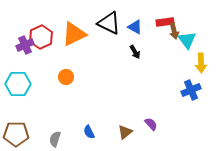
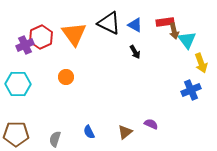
blue triangle: moved 2 px up
orange triangle: rotated 40 degrees counterclockwise
yellow arrow: rotated 18 degrees counterclockwise
purple semicircle: rotated 24 degrees counterclockwise
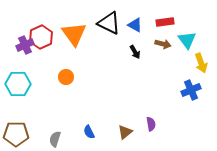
brown arrow: moved 11 px left, 13 px down; rotated 63 degrees counterclockwise
purple semicircle: rotated 56 degrees clockwise
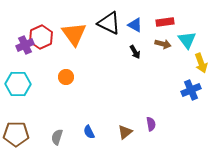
gray semicircle: moved 2 px right, 2 px up
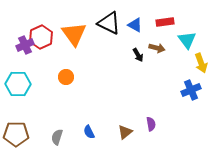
brown arrow: moved 6 px left, 4 px down
black arrow: moved 3 px right, 3 px down
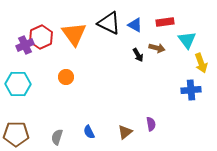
blue cross: rotated 18 degrees clockwise
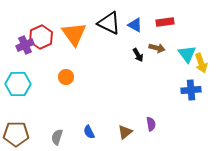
cyan triangle: moved 14 px down
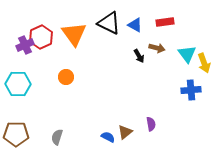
black arrow: moved 1 px right, 1 px down
yellow arrow: moved 3 px right
blue semicircle: moved 19 px right, 5 px down; rotated 144 degrees clockwise
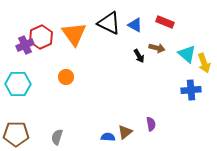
red rectangle: rotated 30 degrees clockwise
cyan triangle: rotated 12 degrees counterclockwise
blue semicircle: rotated 24 degrees counterclockwise
